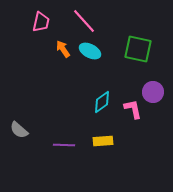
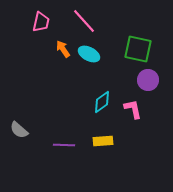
cyan ellipse: moved 1 px left, 3 px down
purple circle: moved 5 px left, 12 px up
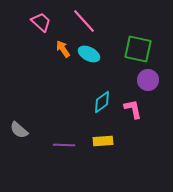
pink trapezoid: rotated 60 degrees counterclockwise
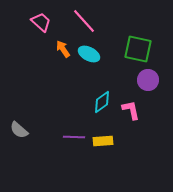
pink L-shape: moved 2 px left, 1 px down
purple line: moved 10 px right, 8 px up
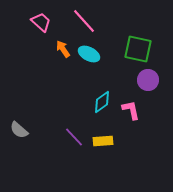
purple line: rotated 45 degrees clockwise
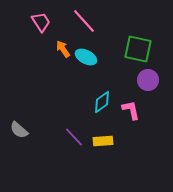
pink trapezoid: rotated 15 degrees clockwise
cyan ellipse: moved 3 px left, 3 px down
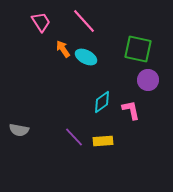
gray semicircle: rotated 30 degrees counterclockwise
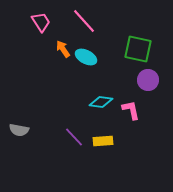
cyan diamond: moved 1 px left; rotated 45 degrees clockwise
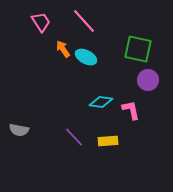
yellow rectangle: moved 5 px right
